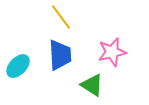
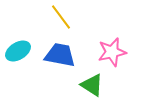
blue trapezoid: rotated 76 degrees counterclockwise
cyan ellipse: moved 15 px up; rotated 15 degrees clockwise
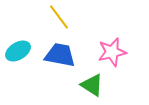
yellow line: moved 2 px left
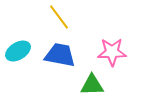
pink star: rotated 12 degrees clockwise
green triangle: rotated 35 degrees counterclockwise
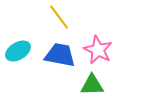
pink star: moved 14 px left, 2 px up; rotated 28 degrees clockwise
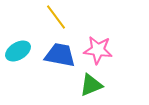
yellow line: moved 3 px left
pink star: rotated 20 degrees counterclockwise
green triangle: moved 1 px left; rotated 20 degrees counterclockwise
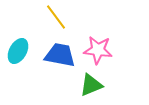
cyan ellipse: rotated 30 degrees counterclockwise
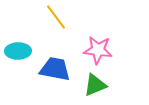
cyan ellipse: rotated 60 degrees clockwise
blue trapezoid: moved 5 px left, 14 px down
green triangle: moved 4 px right
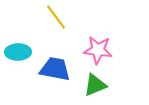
cyan ellipse: moved 1 px down
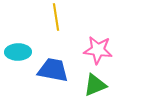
yellow line: rotated 28 degrees clockwise
blue trapezoid: moved 2 px left, 1 px down
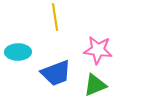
yellow line: moved 1 px left
blue trapezoid: moved 3 px right, 3 px down; rotated 148 degrees clockwise
